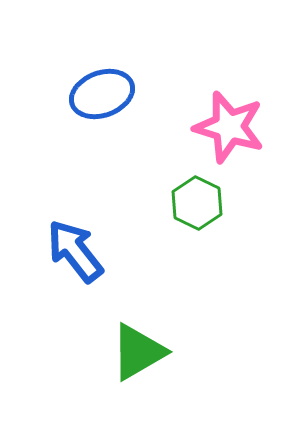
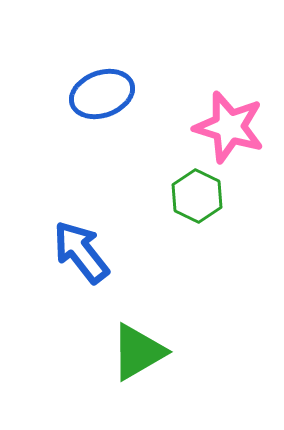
green hexagon: moved 7 px up
blue arrow: moved 6 px right, 1 px down
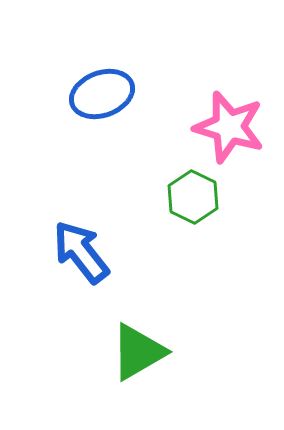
green hexagon: moved 4 px left, 1 px down
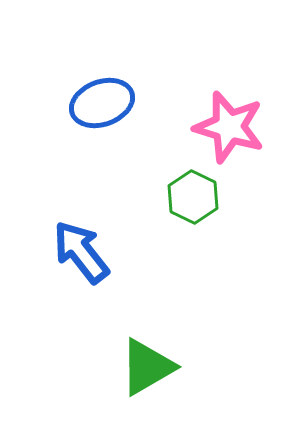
blue ellipse: moved 9 px down
green triangle: moved 9 px right, 15 px down
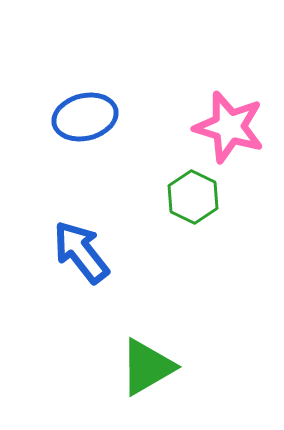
blue ellipse: moved 17 px left, 14 px down; rotated 6 degrees clockwise
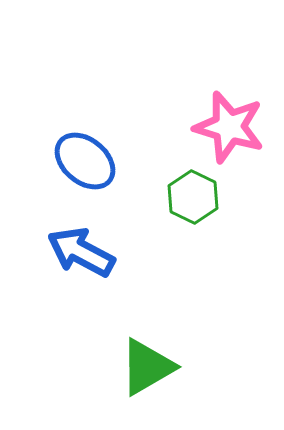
blue ellipse: moved 44 px down; rotated 54 degrees clockwise
blue arrow: rotated 24 degrees counterclockwise
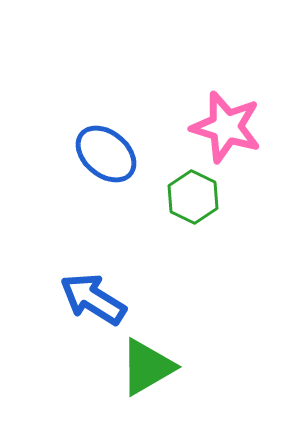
pink star: moved 3 px left
blue ellipse: moved 21 px right, 7 px up
blue arrow: moved 12 px right, 47 px down; rotated 4 degrees clockwise
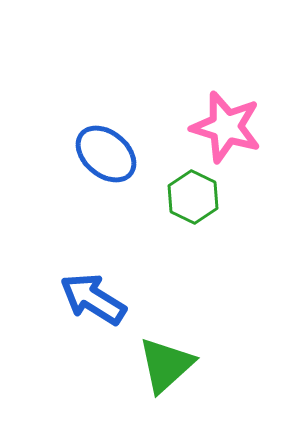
green triangle: moved 19 px right, 2 px up; rotated 12 degrees counterclockwise
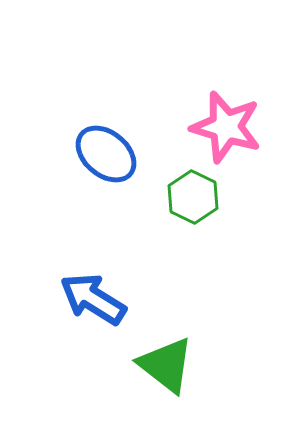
green triangle: rotated 40 degrees counterclockwise
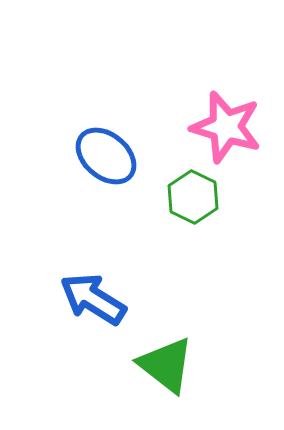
blue ellipse: moved 2 px down
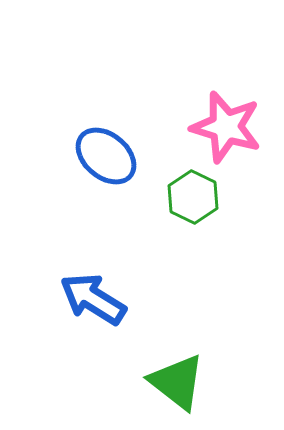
green triangle: moved 11 px right, 17 px down
